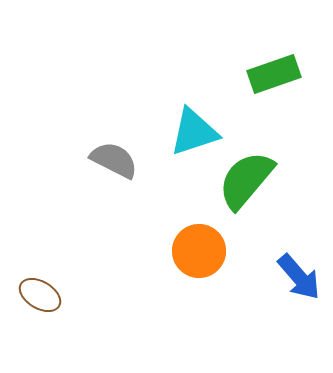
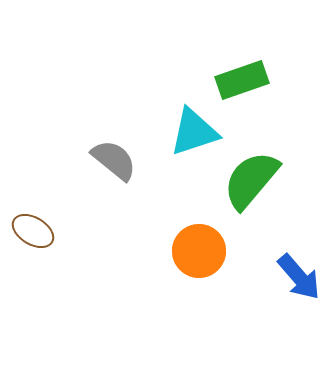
green rectangle: moved 32 px left, 6 px down
gray semicircle: rotated 12 degrees clockwise
green semicircle: moved 5 px right
brown ellipse: moved 7 px left, 64 px up
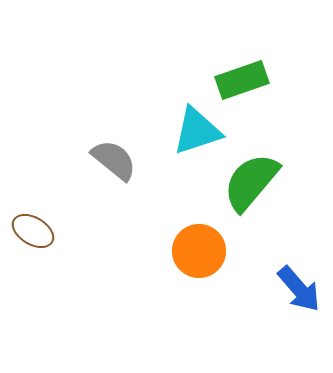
cyan triangle: moved 3 px right, 1 px up
green semicircle: moved 2 px down
blue arrow: moved 12 px down
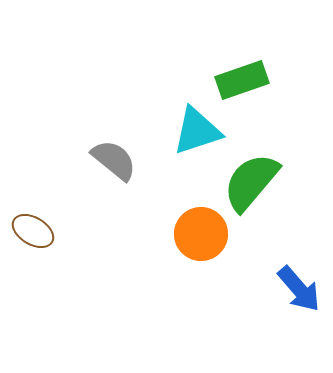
orange circle: moved 2 px right, 17 px up
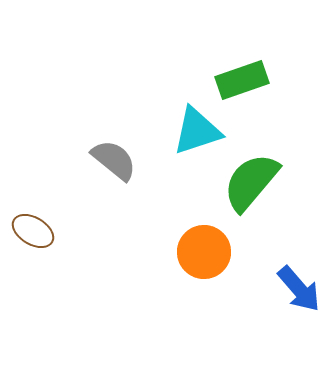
orange circle: moved 3 px right, 18 px down
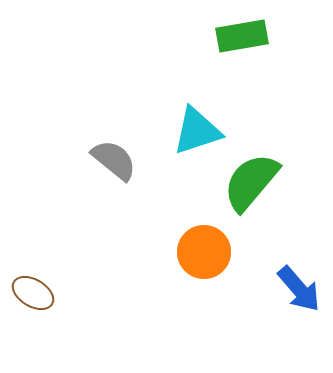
green rectangle: moved 44 px up; rotated 9 degrees clockwise
brown ellipse: moved 62 px down
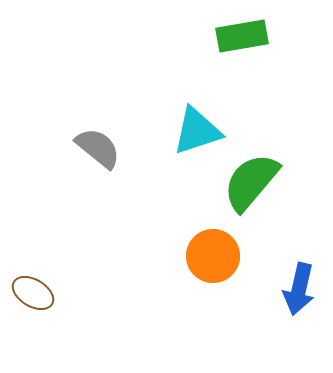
gray semicircle: moved 16 px left, 12 px up
orange circle: moved 9 px right, 4 px down
blue arrow: rotated 54 degrees clockwise
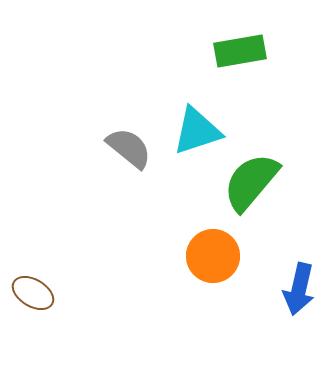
green rectangle: moved 2 px left, 15 px down
gray semicircle: moved 31 px right
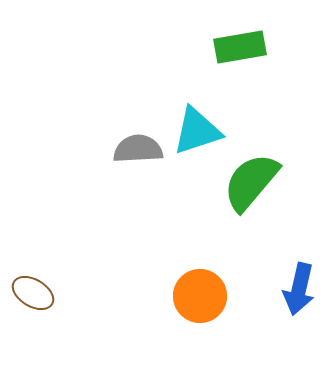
green rectangle: moved 4 px up
gray semicircle: moved 9 px right, 1 px down; rotated 42 degrees counterclockwise
orange circle: moved 13 px left, 40 px down
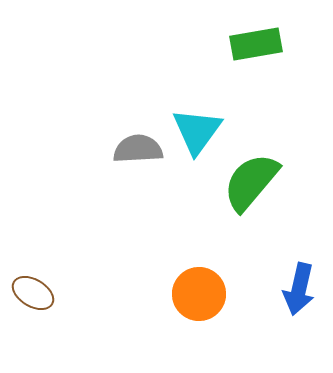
green rectangle: moved 16 px right, 3 px up
cyan triangle: rotated 36 degrees counterclockwise
orange circle: moved 1 px left, 2 px up
